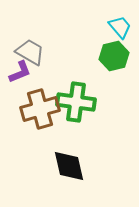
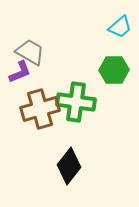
cyan trapezoid: rotated 90 degrees clockwise
green hexagon: moved 14 px down; rotated 12 degrees clockwise
black diamond: rotated 51 degrees clockwise
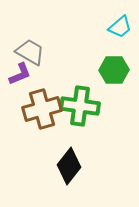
purple L-shape: moved 2 px down
green cross: moved 4 px right, 4 px down
brown cross: moved 2 px right
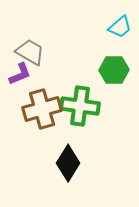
black diamond: moved 1 px left, 3 px up; rotated 6 degrees counterclockwise
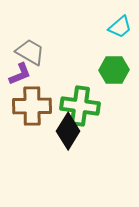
brown cross: moved 10 px left, 3 px up; rotated 15 degrees clockwise
black diamond: moved 32 px up
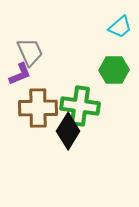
gray trapezoid: rotated 36 degrees clockwise
brown cross: moved 6 px right, 2 px down
